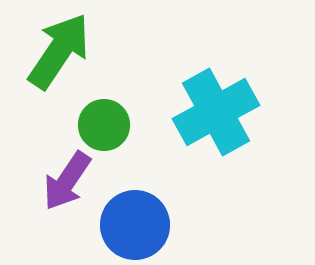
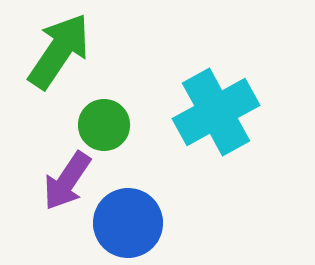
blue circle: moved 7 px left, 2 px up
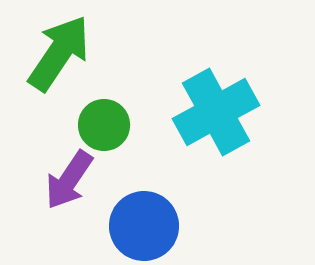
green arrow: moved 2 px down
purple arrow: moved 2 px right, 1 px up
blue circle: moved 16 px right, 3 px down
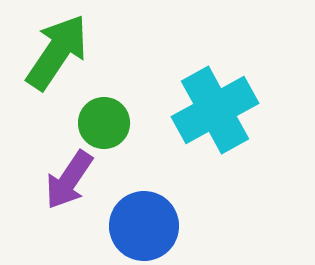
green arrow: moved 2 px left, 1 px up
cyan cross: moved 1 px left, 2 px up
green circle: moved 2 px up
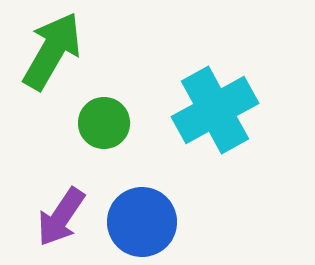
green arrow: moved 5 px left, 1 px up; rotated 4 degrees counterclockwise
purple arrow: moved 8 px left, 37 px down
blue circle: moved 2 px left, 4 px up
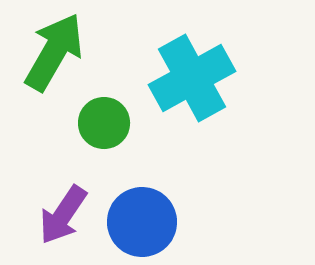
green arrow: moved 2 px right, 1 px down
cyan cross: moved 23 px left, 32 px up
purple arrow: moved 2 px right, 2 px up
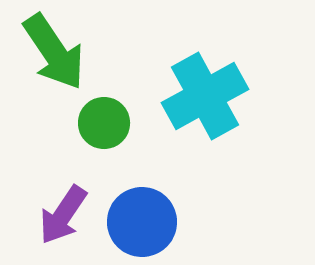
green arrow: rotated 116 degrees clockwise
cyan cross: moved 13 px right, 18 px down
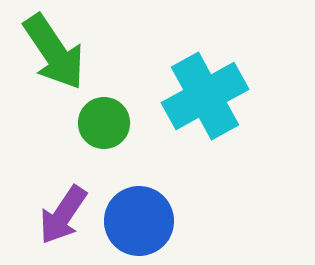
blue circle: moved 3 px left, 1 px up
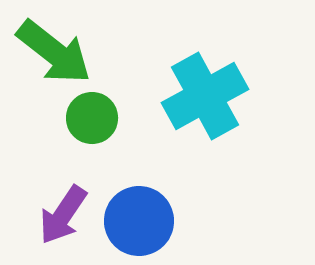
green arrow: rotated 18 degrees counterclockwise
green circle: moved 12 px left, 5 px up
